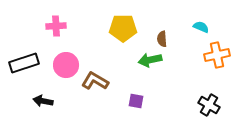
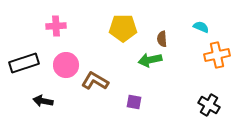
purple square: moved 2 px left, 1 px down
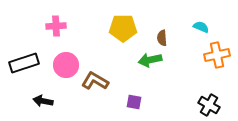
brown semicircle: moved 1 px up
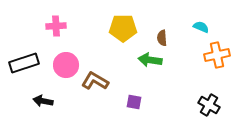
green arrow: rotated 20 degrees clockwise
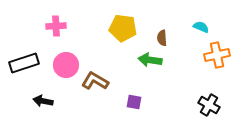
yellow pentagon: rotated 8 degrees clockwise
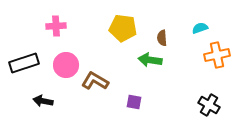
cyan semicircle: moved 1 px left, 1 px down; rotated 42 degrees counterclockwise
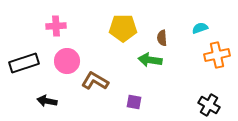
yellow pentagon: rotated 8 degrees counterclockwise
pink circle: moved 1 px right, 4 px up
black arrow: moved 4 px right
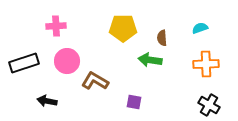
orange cross: moved 11 px left, 9 px down; rotated 10 degrees clockwise
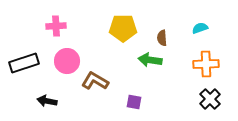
black cross: moved 1 px right, 6 px up; rotated 15 degrees clockwise
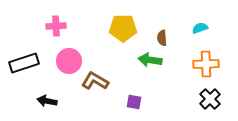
pink circle: moved 2 px right
